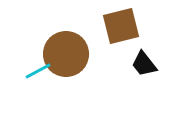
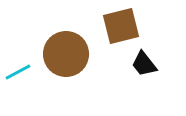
cyan line: moved 20 px left, 1 px down
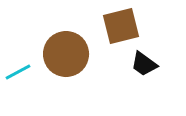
black trapezoid: rotated 16 degrees counterclockwise
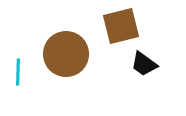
cyan line: rotated 60 degrees counterclockwise
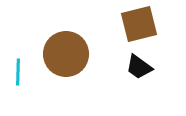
brown square: moved 18 px right, 2 px up
black trapezoid: moved 5 px left, 3 px down
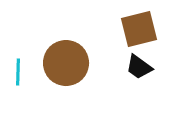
brown square: moved 5 px down
brown circle: moved 9 px down
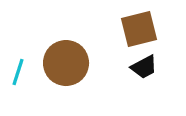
black trapezoid: moved 5 px right; rotated 64 degrees counterclockwise
cyan line: rotated 16 degrees clockwise
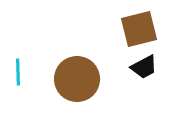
brown circle: moved 11 px right, 16 px down
cyan line: rotated 20 degrees counterclockwise
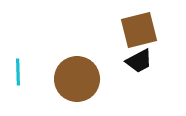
brown square: moved 1 px down
black trapezoid: moved 5 px left, 6 px up
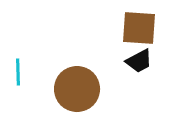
brown square: moved 2 px up; rotated 18 degrees clockwise
brown circle: moved 10 px down
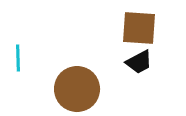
black trapezoid: moved 1 px down
cyan line: moved 14 px up
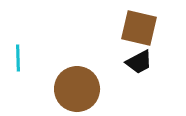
brown square: rotated 9 degrees clockwise
